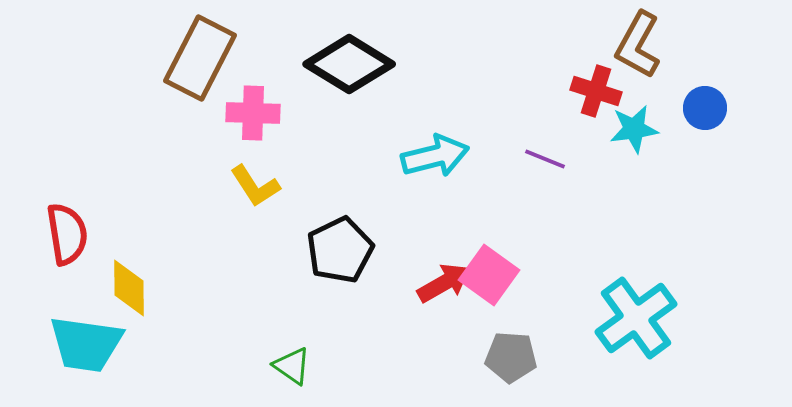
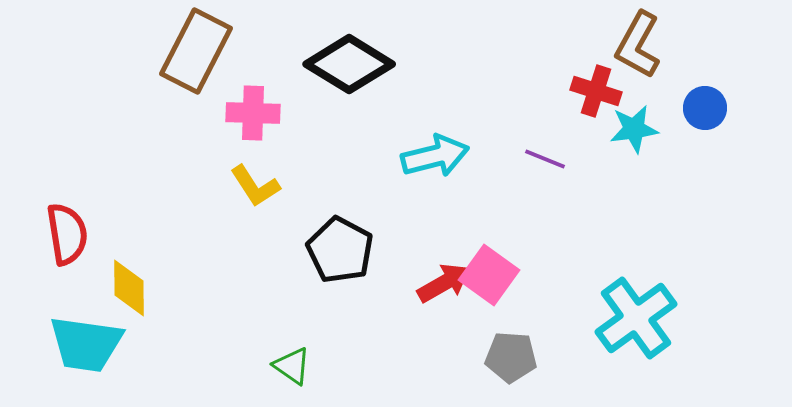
brown rectangle: moved 4 px left, 7 px up
black pentagon: rotated 18 degrees counterclockwise
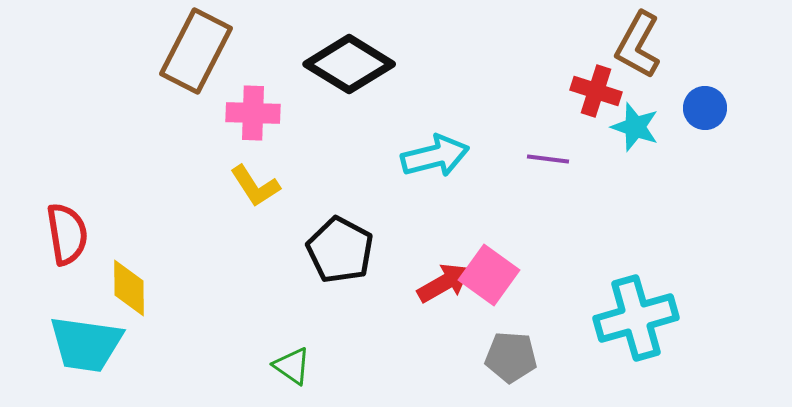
cyan star: moved 1 px right, 2 px up; rotated 27 degrees clockwise
purple line: moved 3 px right; rotated 15 degrees counterclockwise
cyan cross: rotated 20 degrees clockwise
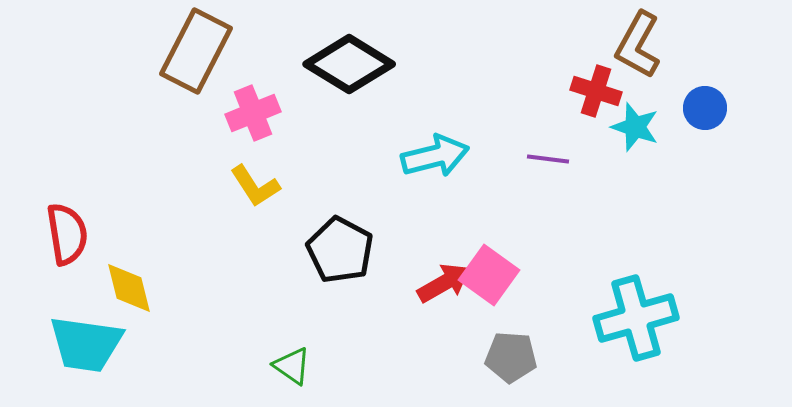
pink cross: rotated 24 degrees counterclockwise
yellow diamond: rotated 14 degrees counterclockwise
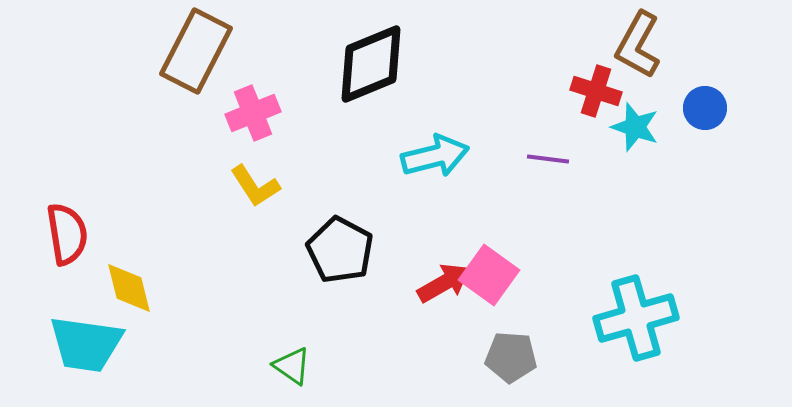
black diamond: moved 22 px right; rotated 54 degrees counterclockwise
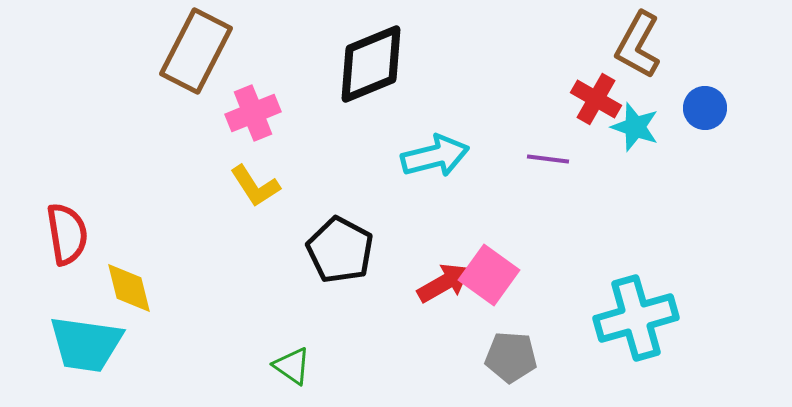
red cross: moved 8 px down; rotated 12 degrees clockwise
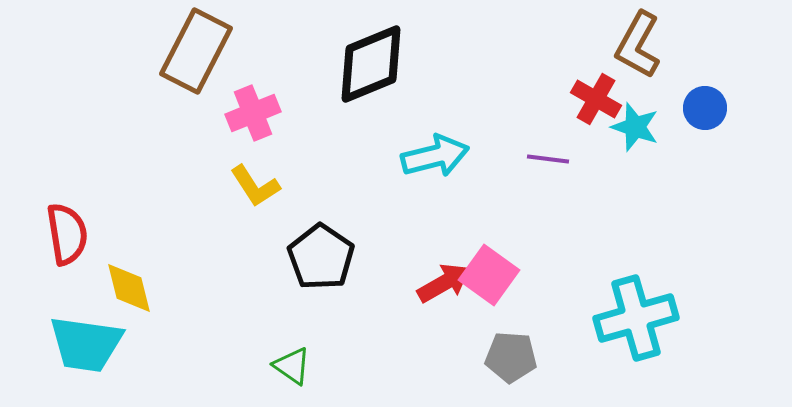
black pentagon: moved 19 px left, 7 px down; rotated 6 degrees clockwise
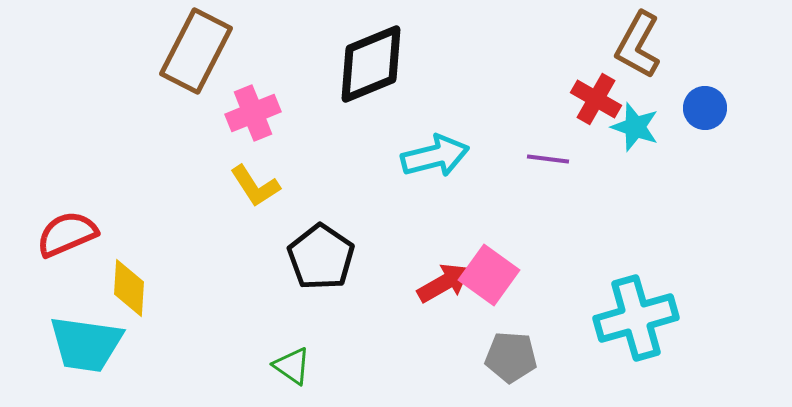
red semicircle: rotated 104 degrees counterclockwise
yellow diamond: rotated 18 degrees clockwise
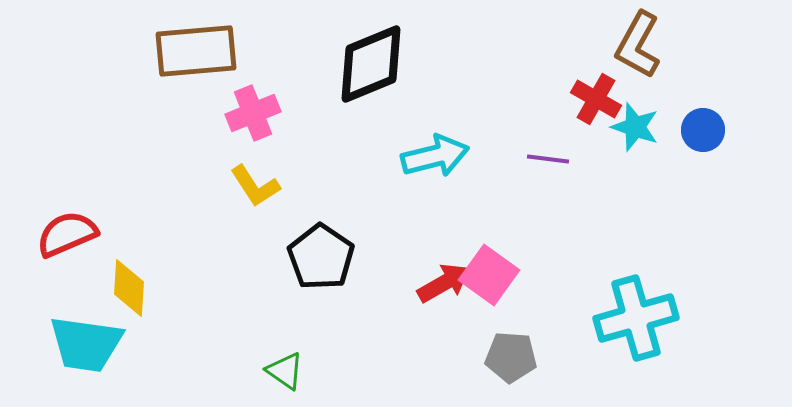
brown rectangle: rotated 58 degrees clockwise
blue circle: moved 2 px left, 22 px down
green triangle: moved 7 px left, 5 px down
